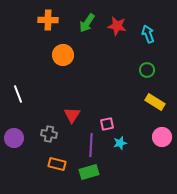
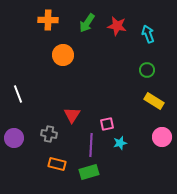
yellow rectangle: moved 1 px left, 1 px up
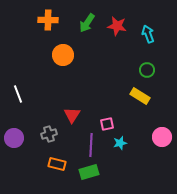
yellow rectangle: moved 14 px left, 5 px up
gray cross: rotated 28 degrees counterclockwise
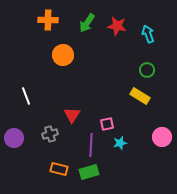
white line: moved 8 px right, 2 px down
gray cross: moved 1 px right
orange rectangle: moved 2 px right, 5 px down
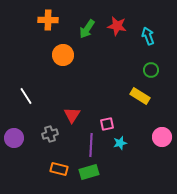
green arrow: moved 6 px down
cyan arrow: moved 2 px down
green circle: moved 4 px right
white line: rotated 12 degrees counterclockwise
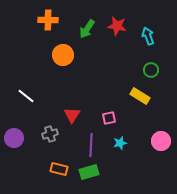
white line: rotated 18 degrees counterclockwise
pink square: moved 2 px right, 6 px up
pink circle: moved 1 px left, 4 px down
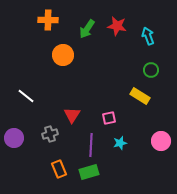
orange rectangle: rotated 54 degrees clockwise
